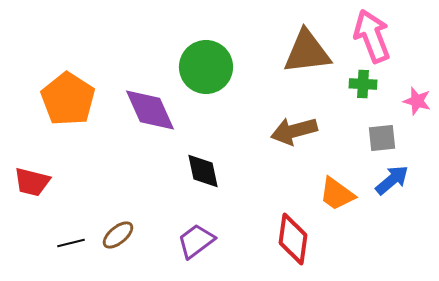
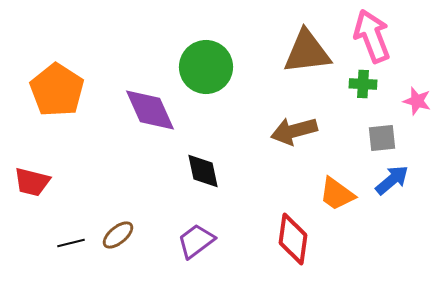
orange pentagon: moved 11 px left, 9 px up
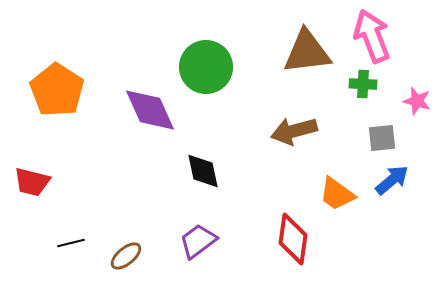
brown ellipse: moved 8 px right, 21 px down
purple trapezoid: moved 2 px right
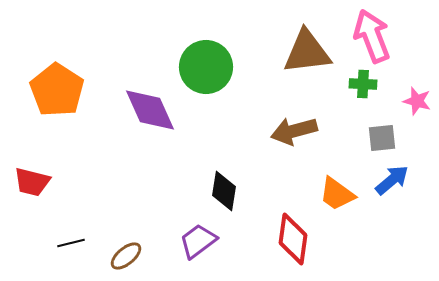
black diamond: moved 21 px right, 20 px down; rotated 21 degrees clockwise
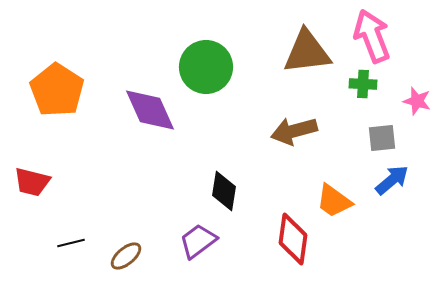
orange trapezoid: moved 3 px left, 7 px down
